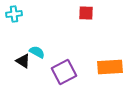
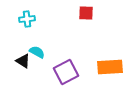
cyan cross: moved 13 px right, 5 px down
purple square: moved 2 px right
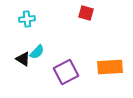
red square: rotated 14 degrees clockwise
cyan semicircle: rotated 105 degrees clockwise
black triangle: moved 2 px up
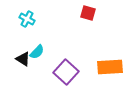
red square: moved 2 px right
cyan cross: rotated 35 degrees clockwise
purple square: rotated 20 degrees counterclockwise
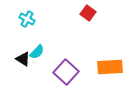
red square: rotated 21 degrees clockwise
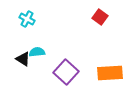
red square: moved 12 px right, 4 px down
cyan semicircle: rotated 140 degrees counterclockwise
orange rectangle: moved 6 px down
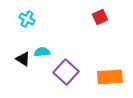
red square: rotated 28 degrees clockwise
cyan semicircle: moved 5 px right
orange rectangle: moved 4 px down
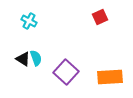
cyan cross: moved 2 px right, 2 px down
cyan semicircle: moved 6 px left, 6 px down; rotated 77 degrees clockwise
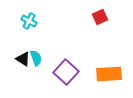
orange rectangle: moved 1 px left, 3 px up
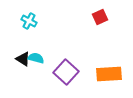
cyan semicircle: rotated 56 degrees counterclockwise
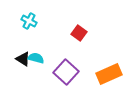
red square: moved 21 px left, 16 px down; rotated 28 degrees counterclockwise
orange rectangle: rotated 20 degrees counterclockwise
